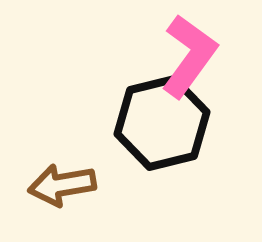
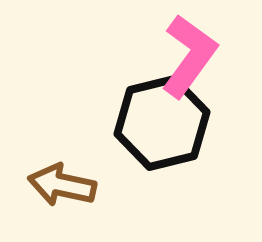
brown arrow: rotated 22 degrees clockwise
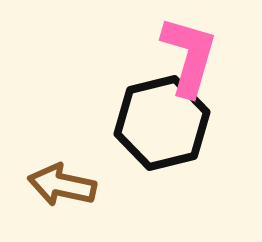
pink L-shape: rotated 20 degrees counterclockwise
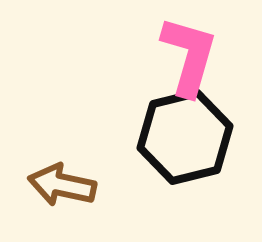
black hexagon: moved 23 px right, 14 px down
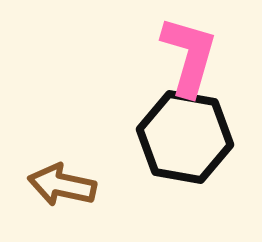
black hexagon: rotated 24 degrees clockwise
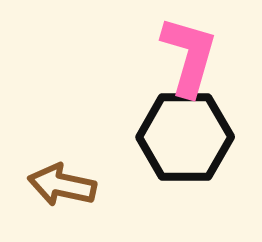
black hexagon: rotated 10 degrees counterclockwise
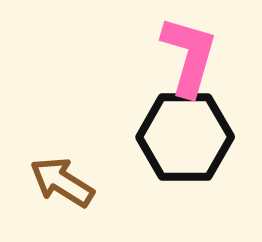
brown arrow: moved 3 px up; rotated 20 degrees clockwise
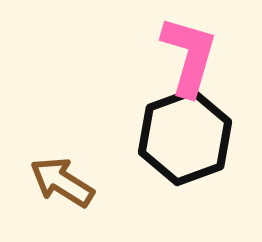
black hexagon: rotated 20 degrees counterclockwise
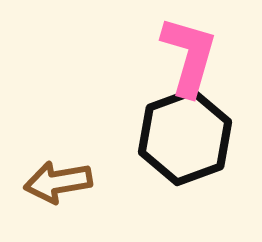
brown arrow: moved 4 px left; rotated 42 degrees counterclockwise
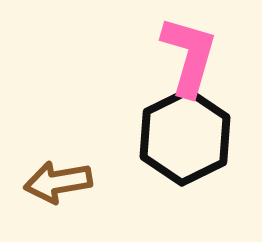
black hexagon: rotated 6 degrees counterclockwise
